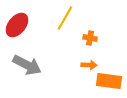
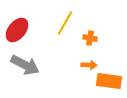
yellow line: moved 5 px down
red ellipse: moved 5 px down
gray arrow: moved 2 px left
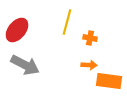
yellow line: moved 2 px right, 1 px up; rotated 15 degrees counterclockwise
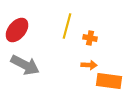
yellow line: moved 4 px down
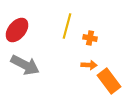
orange rectangle: rotated 45 degrees clockwise
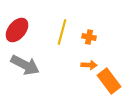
yellow line: moved 5 px left, 6 px down
orange cross: moved 1 px left, 1 px up
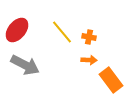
yellow line: rotated 55 degrees counterclockwise
orange arrow: moved 5 px up
orange rectangle: moved 2 px right, 1 px up
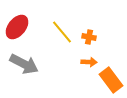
red ellipse: moved 3 px up
orange arrow: moved 2 px down
gray arrow: moved 1 px left, 1 px up
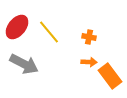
yellow line: moved 13 px left
orange rectangle: moved 1 px left, 4 px up
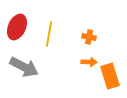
red ellipse: rotated 15 degrees counterclockwise
yellow line: moved 2 px down; rotated 50 degrees clockwise
gray arrow: moved 3 px down
orange rectangle: rotated 20 degrees clockwise
